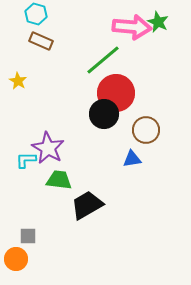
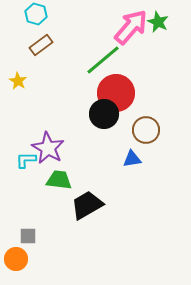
pink arrow: moved 1 px left; rotated 54 degrees counterclockwise
brown rectangle: moved 4 px down; rotated 60 degrees counterclockwise
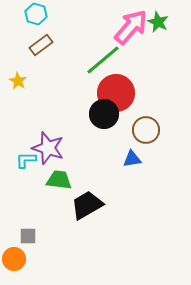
purple star: rotated 12 degrees counterclockwise
orange circle: moved 2 px left
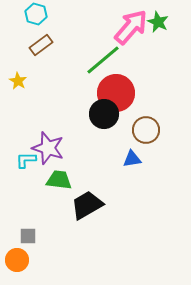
orange circle: moved 3 px right, 1 px down
